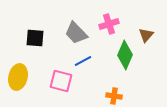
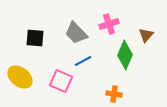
yellow ellipse: moved 2 px right; rotated 65 degrees counterclockwise
pink square: rotated 10 degrees clockwise
orange cross: moved 2 px up
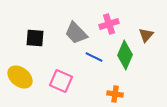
blue line: moved 11 px right, 4 px up; rotated 54 degrees clockwise
orange cross: moved 1 px right
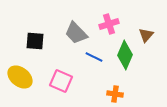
black square: moved 3 px down
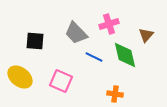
green diamond: rotated 36 degrees counterclockwise
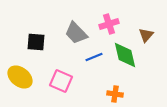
black square: moved 1 px right, 1 px down
blue line: rotated 48 degrees counterclockwise
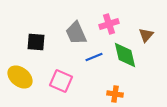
gray trapezoid: rotated 20 degrees clockwise
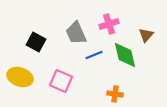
black square: rotated 24 degrees clockwise
blue line: moved 2 px up
yellow ellipse: rotated 20 degrees counterclockwise
